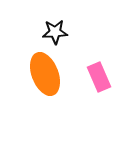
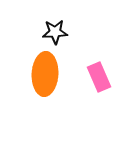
orange ellipse: rotated 24 degrees clockwise
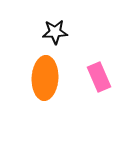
orange ellipse: moved 4 px down
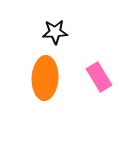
pink rectangle: rotated 8 degrees counterclockwise
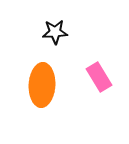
orange ellipse: moved 3 px left, 7 px down
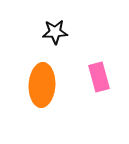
pink rectangle: rotated 16 degrees clockwise
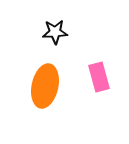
orange ellipse: moved 3 px right, 1 px down; rotated 9 degrees clockwise
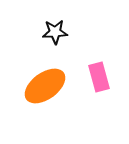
orange ellipse: rotated 42 degrees clockwise
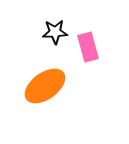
pink rectangle: moved 11 px left, 30 px up
